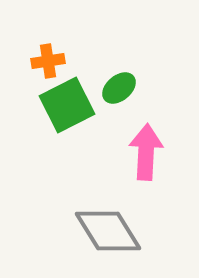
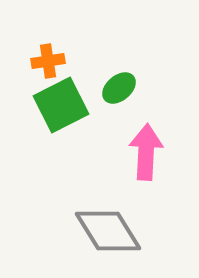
green square: moved 6 px left
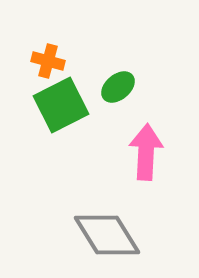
orange cross: rotated 24 degrees clockwise
green ellipse: moved 1 px left, 1 px up
gray diamond: moved 1 px left, 4 px down
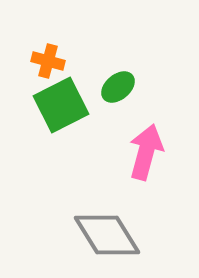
pink arrow: rotated 12 degrees clockwise
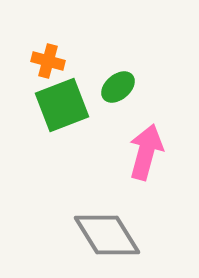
green square: moved 1 px right; rotated 6 degrees clockwise
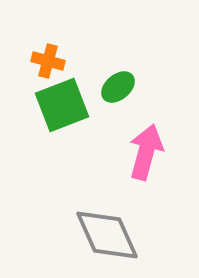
gray diamond: rotated 8 degrees clockwise
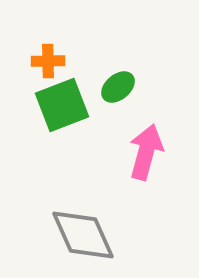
orange cross: rotated 16 degrees counterclockwise
gray diamond: moved 24 px left
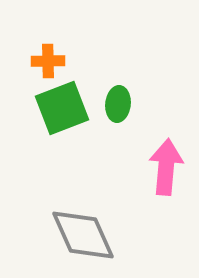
green ellipse: moved 17 px down; rotated 44 degrees counterclockwise
green square: moved 3 px down
pink arrow: moved 20 px right, 15 px down; rotated 10 degrees counterclockwise
